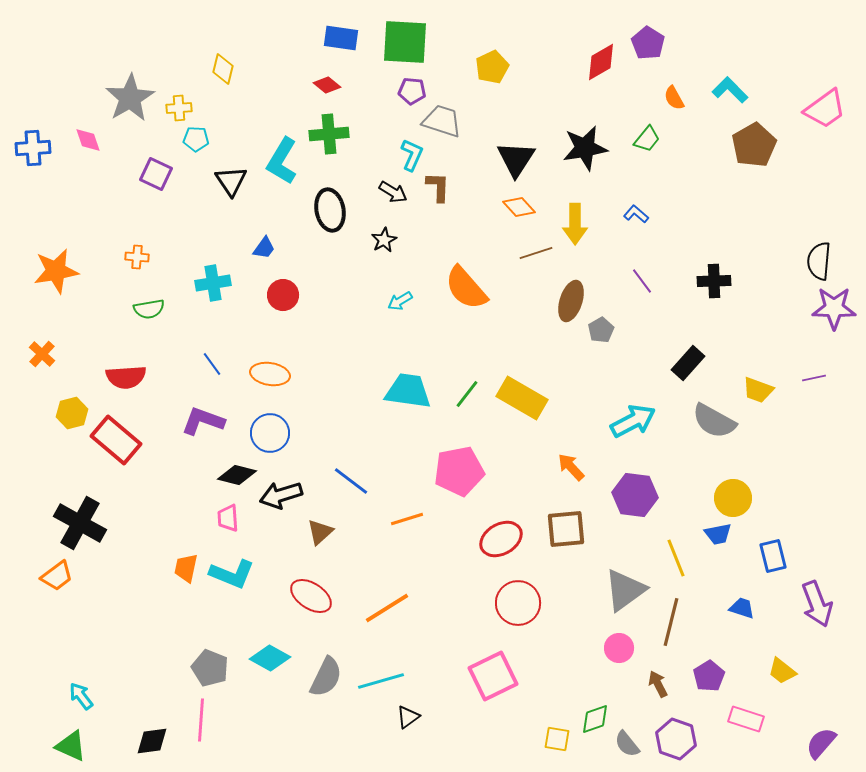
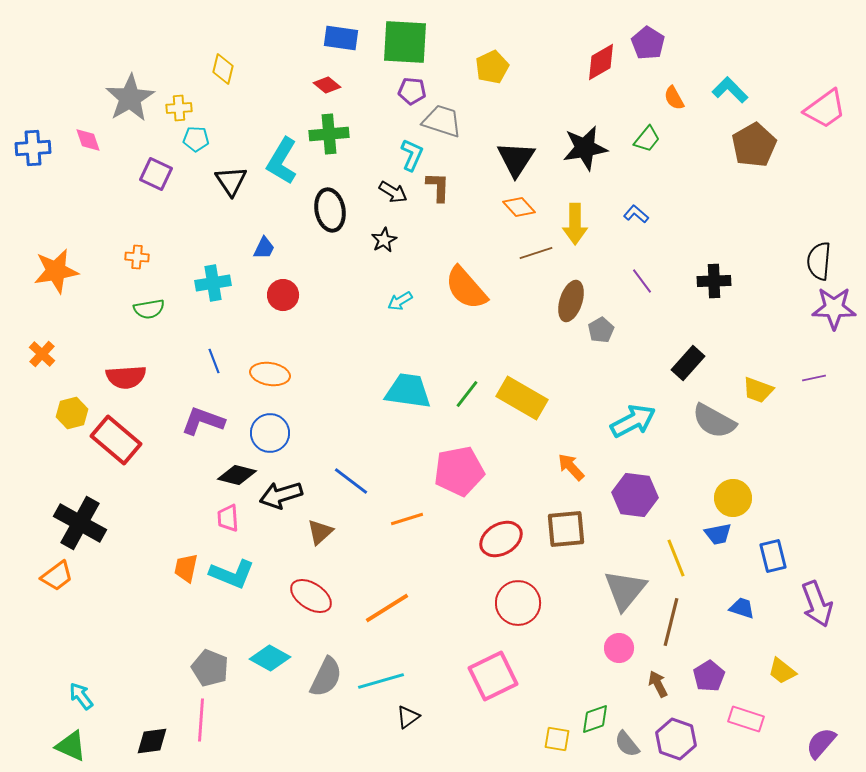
blue trapezoid at (264, 248): rotated 10 degrees counterclockwise
blue line at (212, 364): moved 2 px right, 3 px up; rotated 15 degrees clockwise
gray triangle at (625, 590): rotated 15 degrees counterclockwise
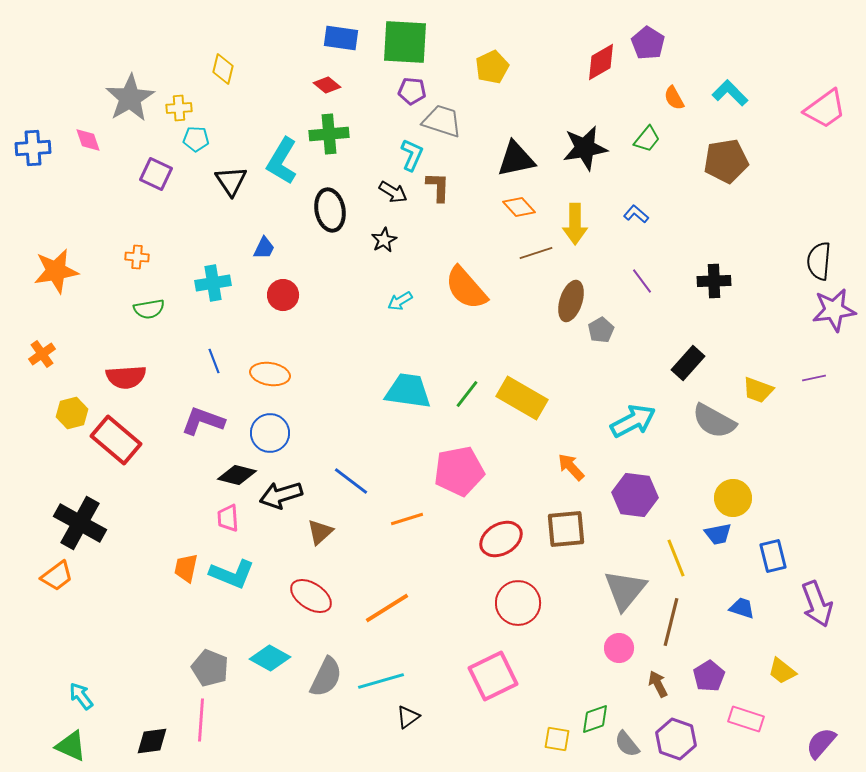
cyan L-shape at (730, 90): moved 3 px down
brown pentagon at (754, 145): moved 28 px left, 16 px down; rotated 21 degrees clockwise
black triangle at (516, 159): rotated 45 degrees clockwise
purple star at (834, 308): moved 2 px down; rotated 9 degrees counterclockwise
orange cross at (42, 354): rotated 12 degrees clockwise
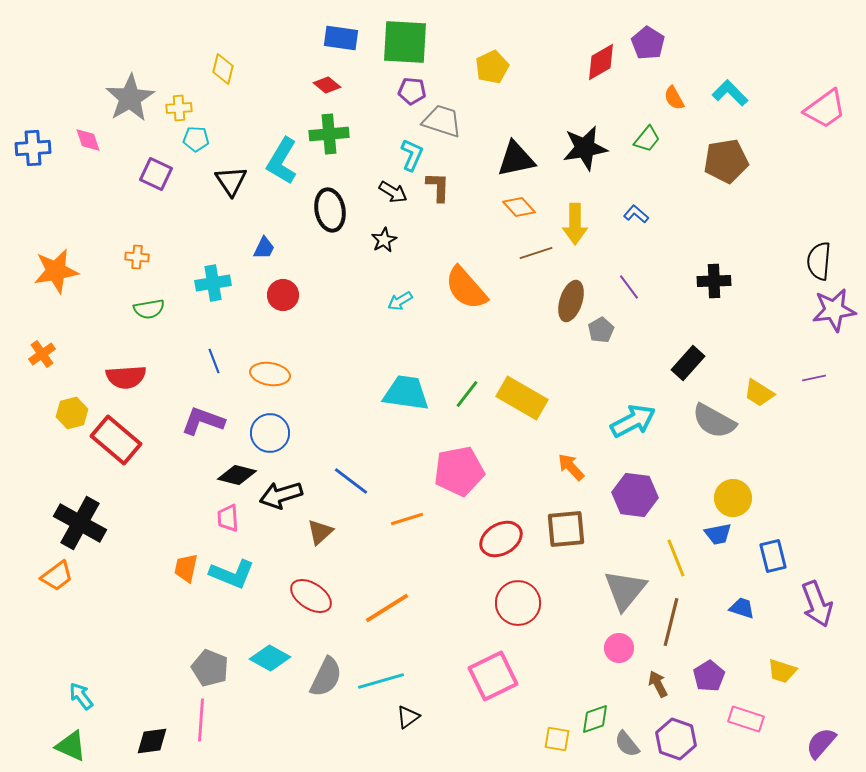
purple line at (642, 281): moved 13 px left, 6 px down
yellow trapezoid at (758, 390): moved 1 px right, 3 px down; rotated 12 degrees clockwise
cyan trapezoid at (408, 391): moved 2 px left, 2 px down
yellow trapezoid at (782, 671): rotated 20 degrees counterclockwise
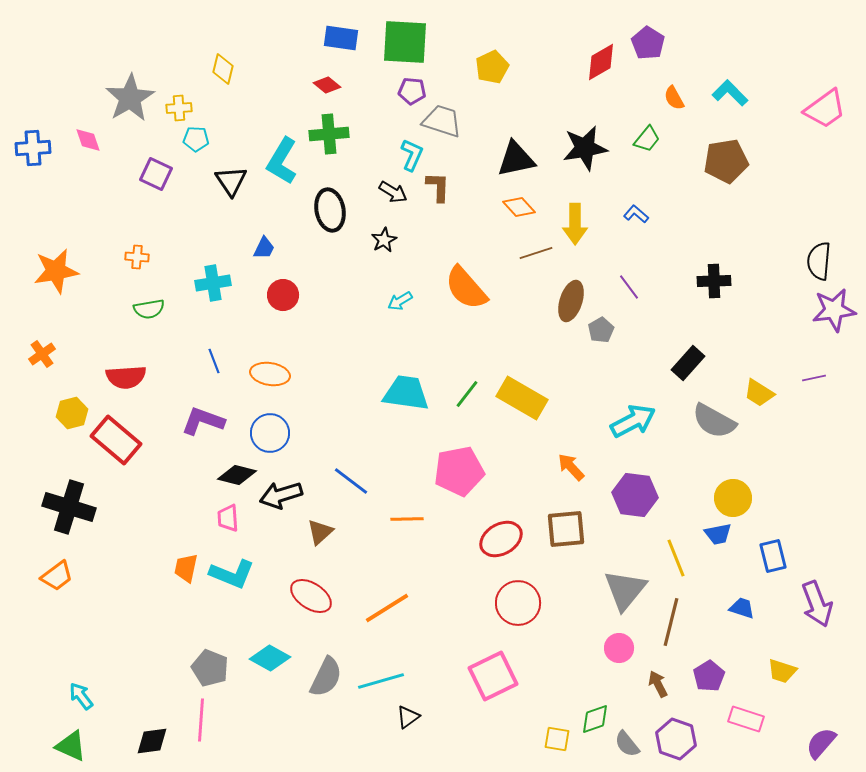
orange line at (407, 519): rotated 16 degrees clockwise
black cross at (80, 523): moved 11 px left, 16 px up; rotated 12 degrees counterclockwise
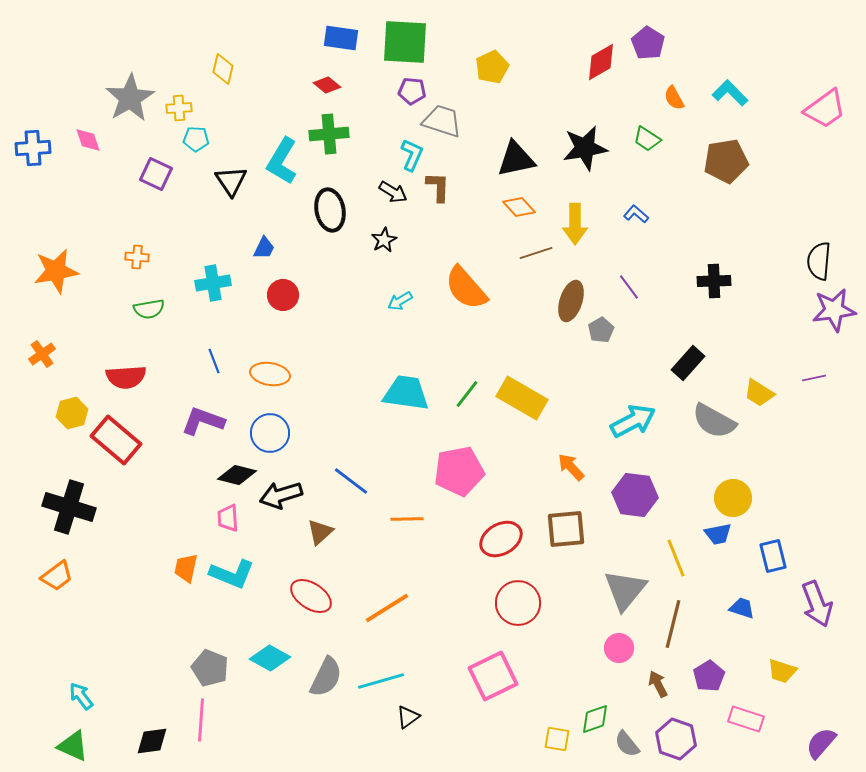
green trapezoid at (647, 139): rotated 84 degrees clockwise
brown line at (671, 622): moved 2 px right, 2 px down
green triangle at (71, 746): moved 2 px right
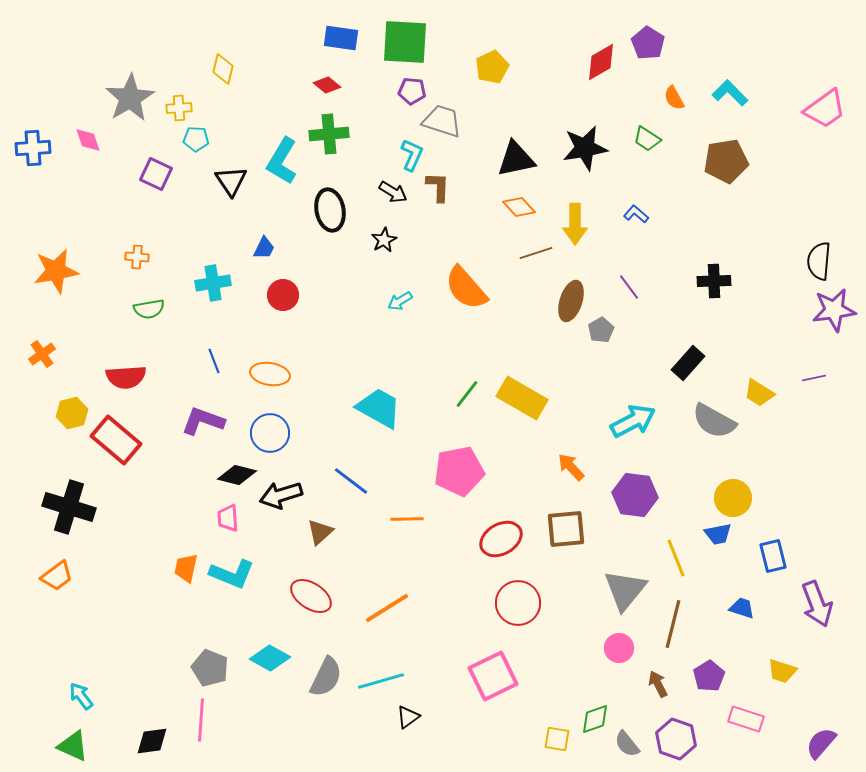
cyan trapezoid at (406, 393): moved 27 px left, 15 px down; rotated 21 degrees clockwise
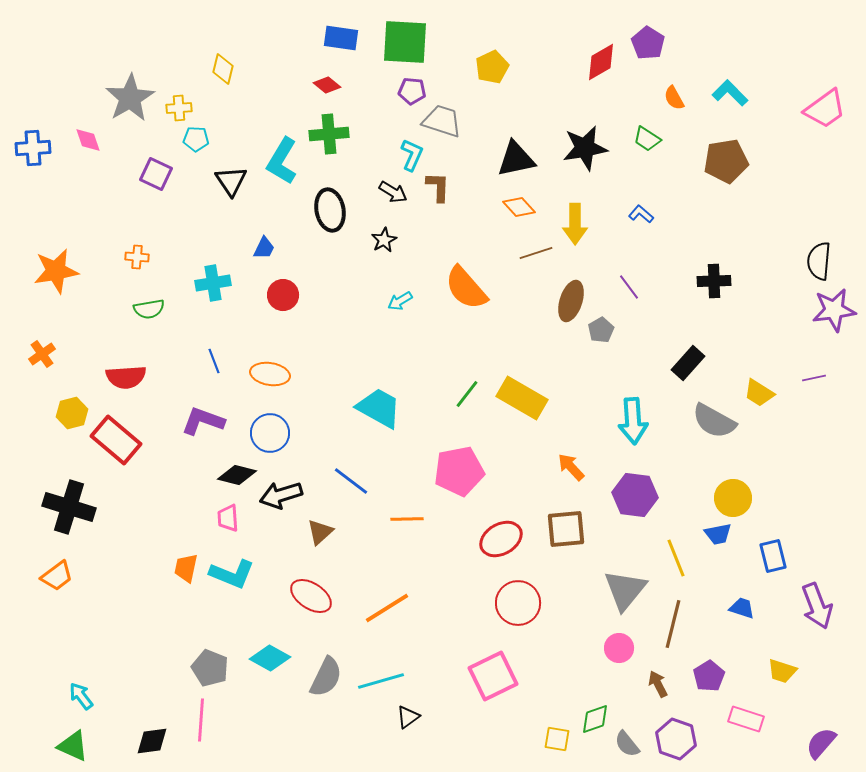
blue L-shape at (636, 214): moved 5 px right
cyan arrow at (633, 421): rotated 114 degrees clockwise
purple arrow at (817, 604): moved 2 px down
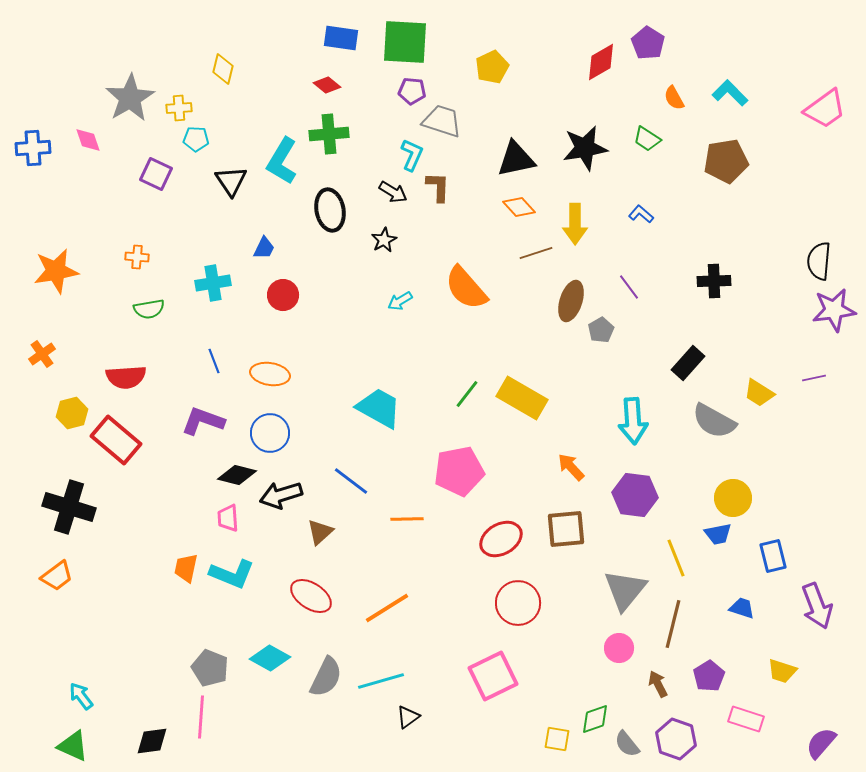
pink line at (201, 720): moved 3 px up
